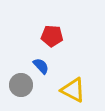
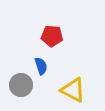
blue semicircle: rotated 24 degrees clockwise
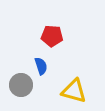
yellow triangle: moved 1 px right, 1 px down; rotated 12 degrees counterclockwise
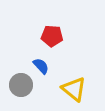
blue semicircle: rotated 24 degrees counterclockwise
yellow triangle: moved 2 px up; rotated 24 degrees clockwise
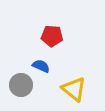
blue semicircle: rotated 24 degrees counterclockwise
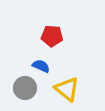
gray circle: moved 4 px right, 3 px down
yellow triangle: moved 7 px left
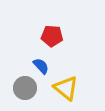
blue semicircle: rotated 24 degrees clockwise
yellow triangle: moved 1 px left, 1 px up
